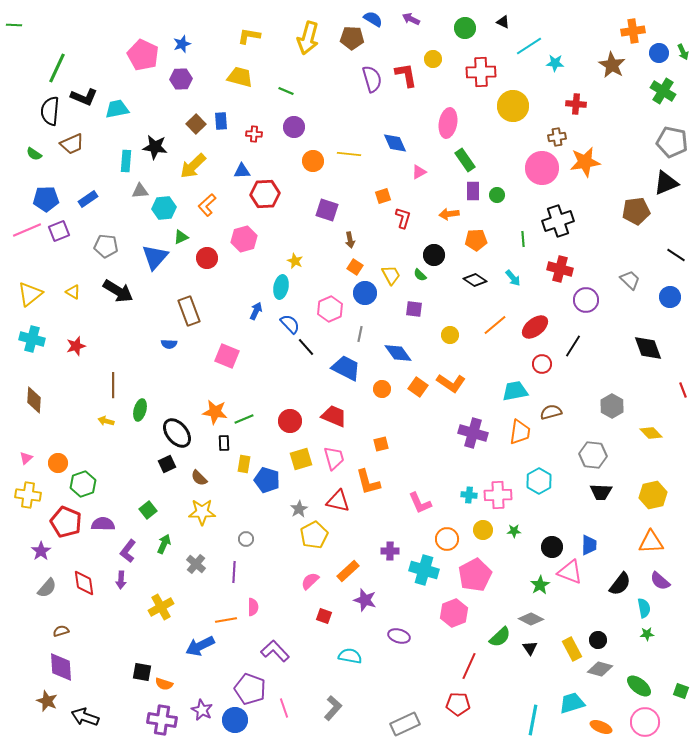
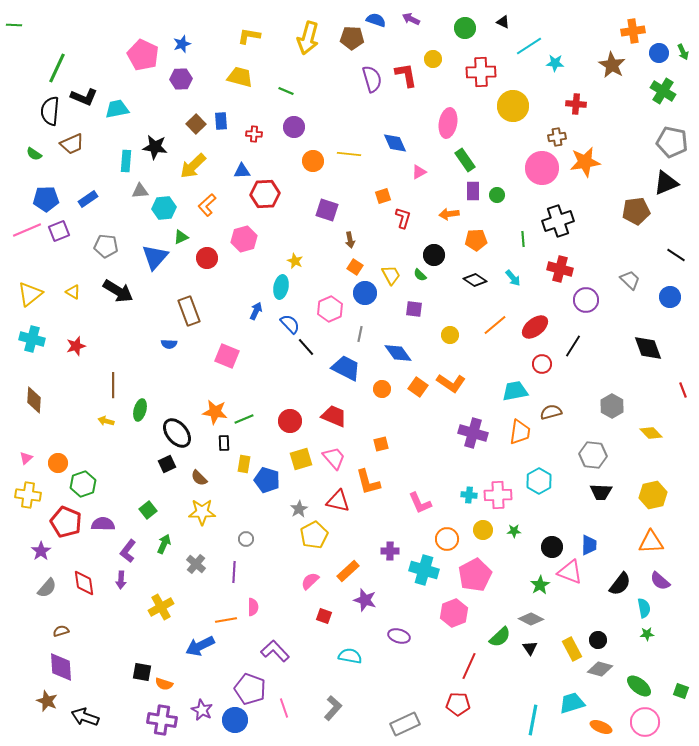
blue semicircle at (373, 19): moved 3 px right, 1 px down; rotated 12 degrees counterclockwise
pink trapezoid at (334, 458): rotated 25 degrees counterclockwise
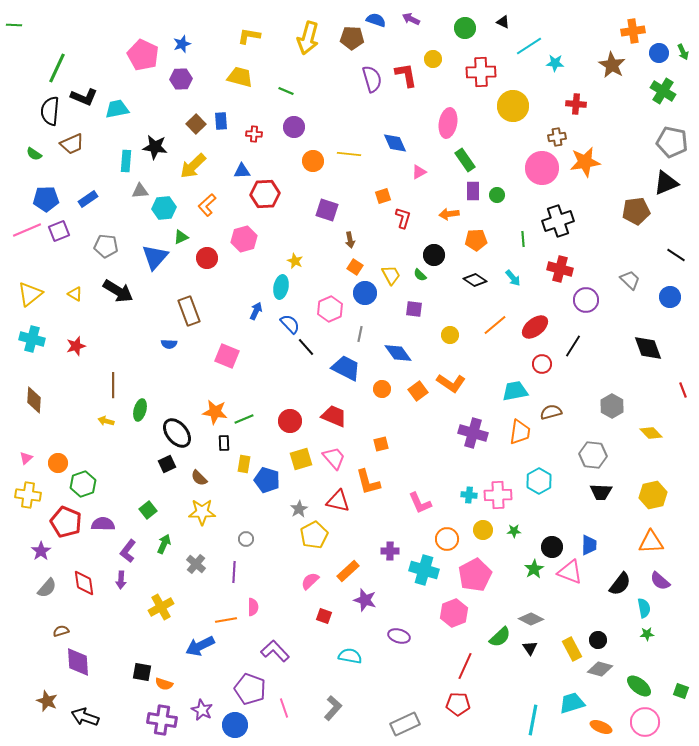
yellow triangle at (73, 292): moved 2 px right, 2 px down
orange square at (418, 387): moved 4 px down; rotated 18 degrees clockwise
green star at (540, 585): moved 6 px left, 16 px up
red line at (469, 666): moved 4 px left
purple diamond at (61, 667): moved 17 px right, 5 px up
blue circle at (235, 720): moved 5 px down
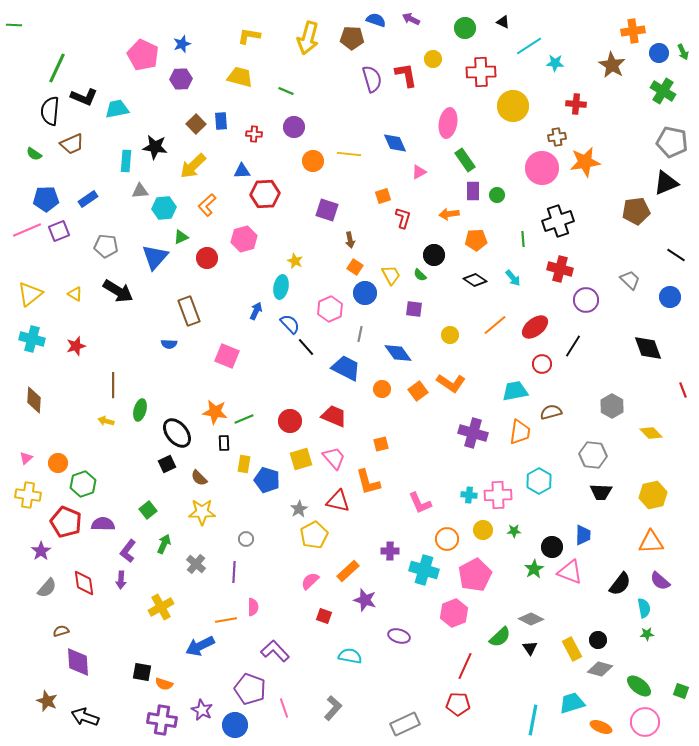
blue trapezoid at (589, 545): moved 6 px left, 10 px up
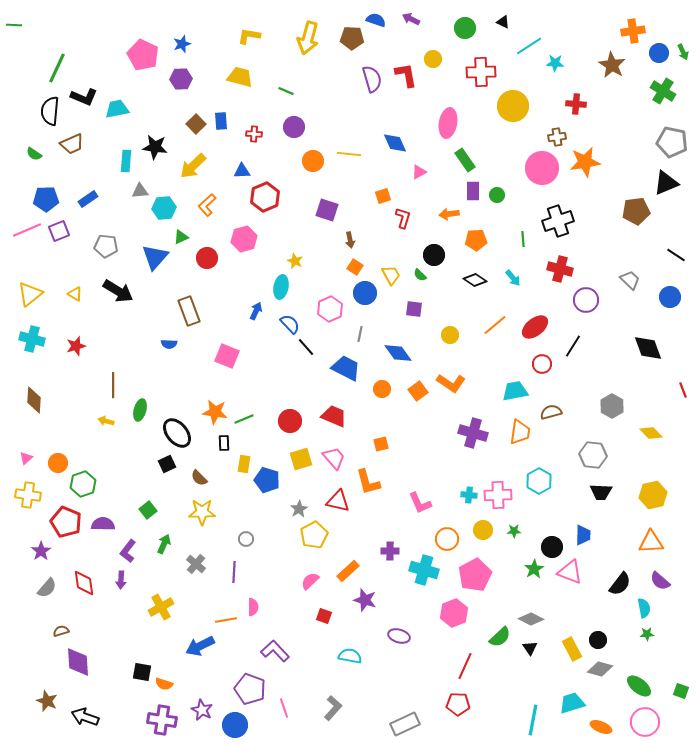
red hexagon at (265, 194): moved 3 px down; rotated 20 degrees counterclockwise
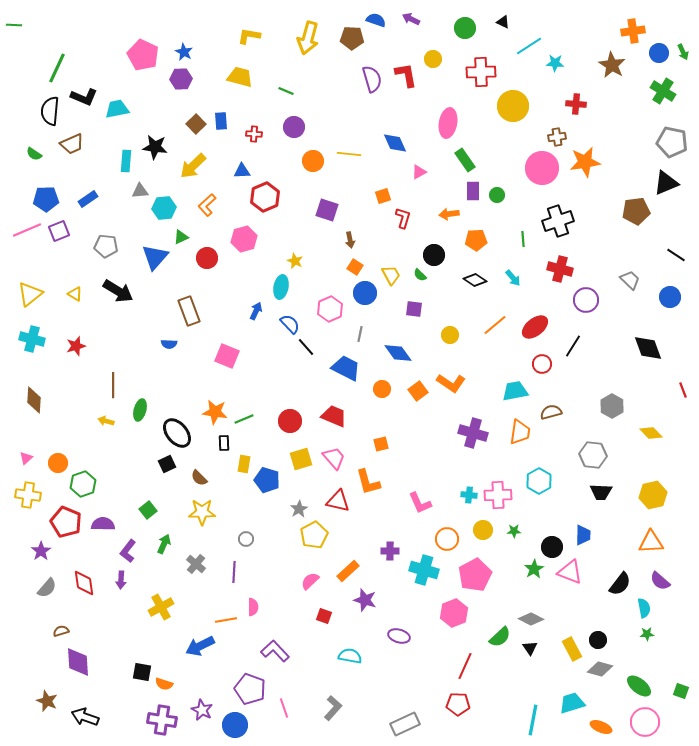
blue star at (182, 44): moved 2 px right, 8 px down; rotated 24 degrees counterclockwise
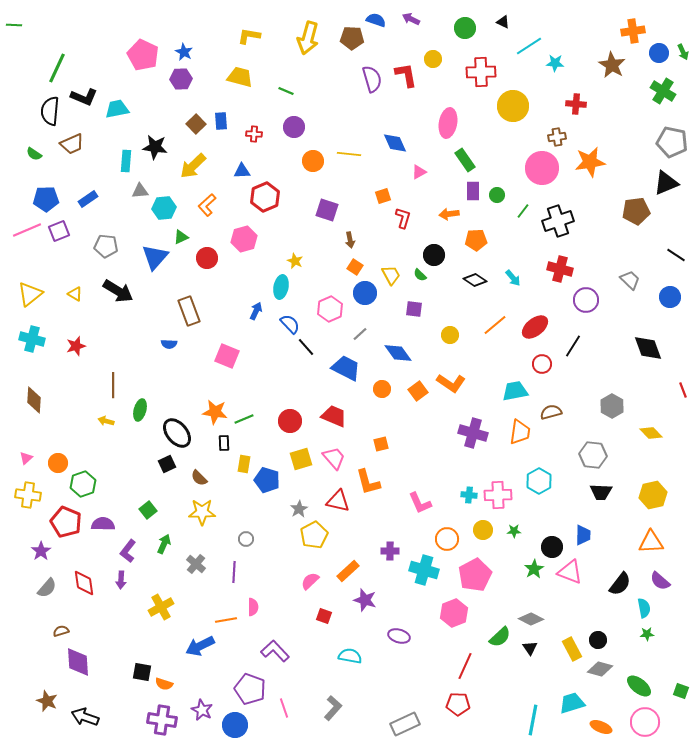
orange star at (585, 162): moved 5 px right
green line at (523, 239): moved 28 px up; rotated 42 degrees clockwise
gray line at (360, 334): rotated 35 degrees clockwise
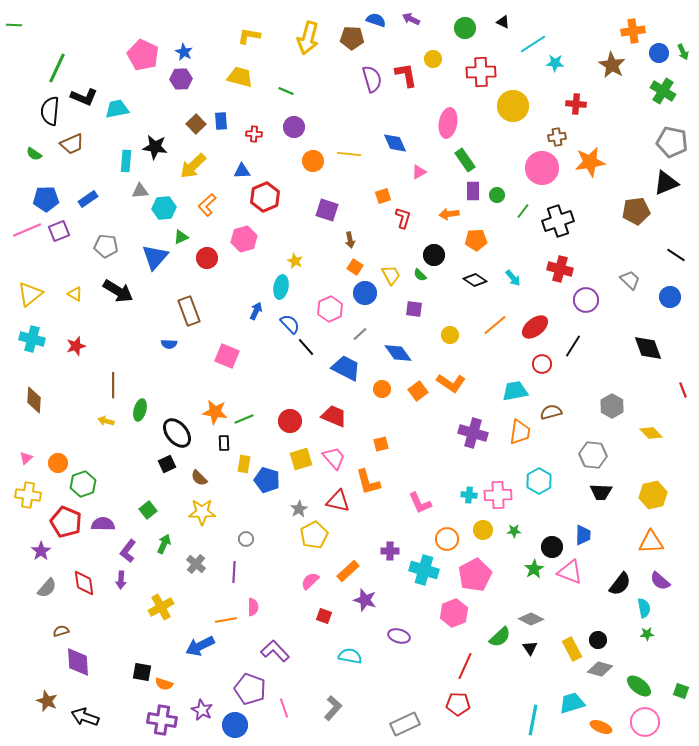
cyan line at (529, 46): moved 4 px right, 2 px up
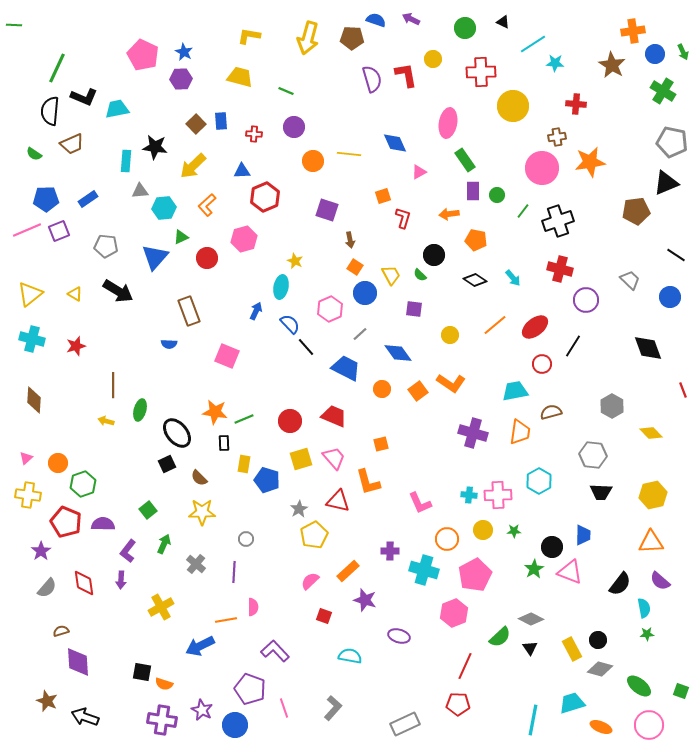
blue circle at (659, 53): moved 4 px left, 1 px down
orange pentagon at (476, 240): rotated 15 degrees clockwise
pink circle at (645, 722): moved 4 px right, 3 px down
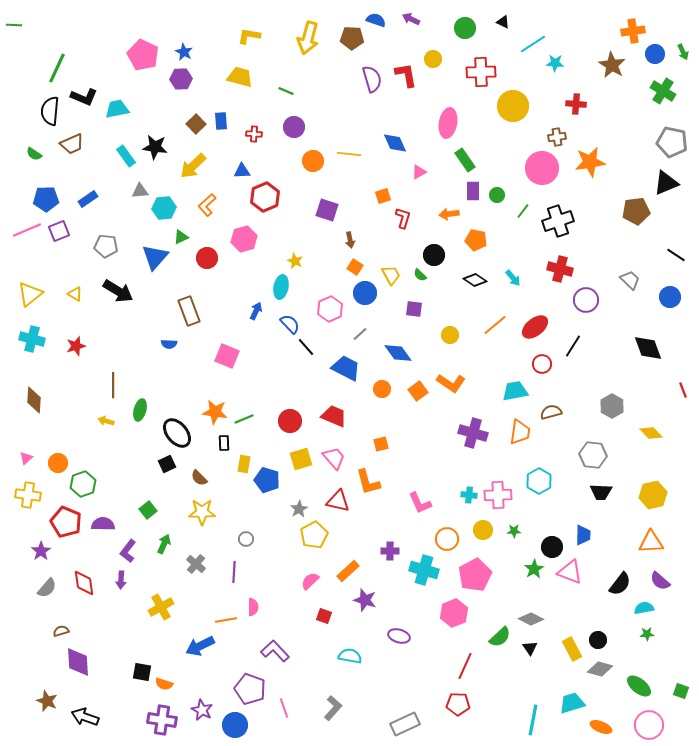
cyan rectangle at (126, 161): moved 5 px up; rotated 40 degrees counterclockwise
cyan semicircle at (644, 608): rotated 90 degrees counterclockwise
